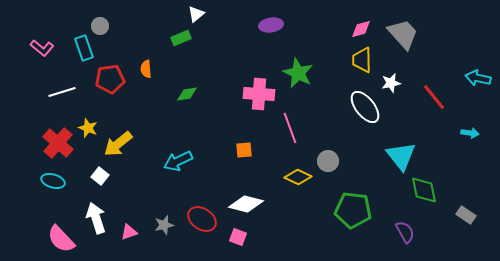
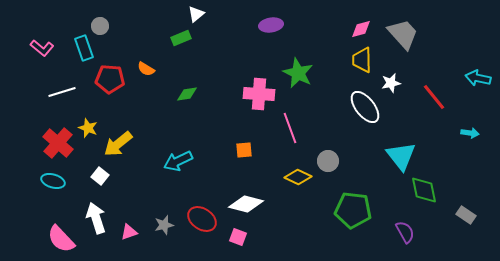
orange semicircle at (146, 69): rotated 54 degrees counterclockwise
red pentagon at (110, 79): rotated 12 degrees clockwise
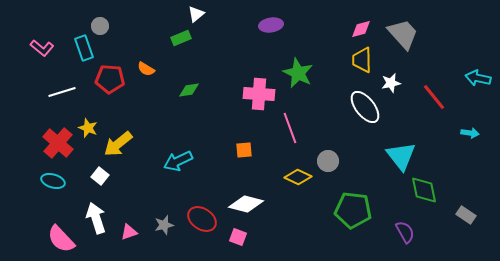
green diamond at (187, 94): moved 2 px right, 4 px up
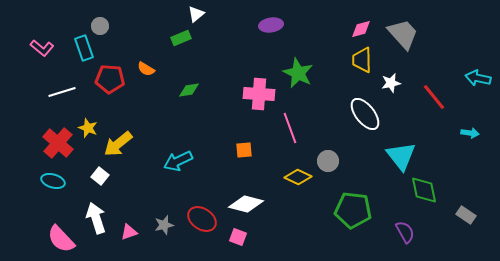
white ellipse at (365, 107): moved 7 px down
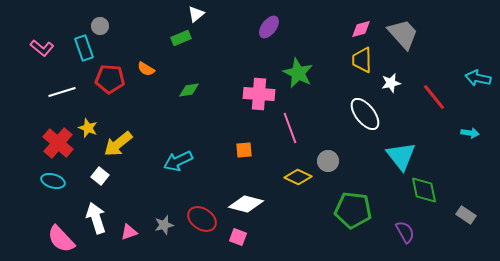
purple ellipse at (271, 25): moved 2 px left, 2 px down; rotated 45 degrees counterclockwise
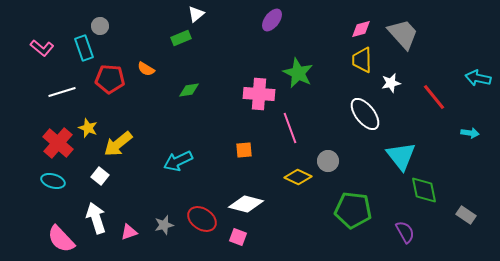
purple ellipse at (269, 27): moved 3 px right, 7 px up
